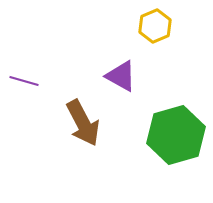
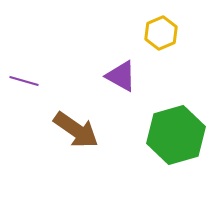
yellow hexagon: moved 6 px right, 7 px down
brown arrow: moved 7 px left, 7 px down; rotated 27 degrees counterclockwise
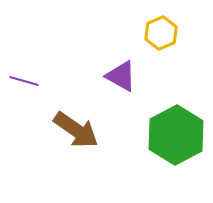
green hexagon: rotated 12 degrees counterclockwise
